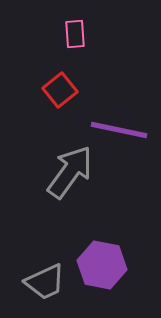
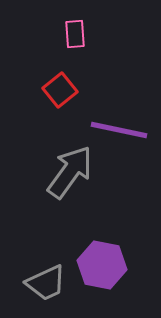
gray trapezoid: moved 1 px right, 1 px down
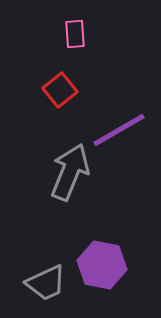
purple line: rotated 42 degrees counterclockwise
gray arrow: rotated 14 degrees counterclockwise
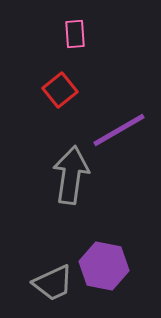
gray arrow: moved 1 px right, 3 px down; rotated 14 degrees counterclockwise
purple hexagon: moved 2 px right, 1 px down
gray trapezoid: moved 7 px right
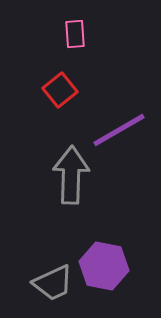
gray arrow: rotated 6 degrees counterclockwise
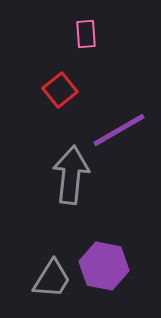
pink rectangle: moved 11 px right
gray arrow: rotated 4 degrees clockwise
gray trapezoid: moved 1 px left, 4 px up; rotated 33 degrees counterclockwise
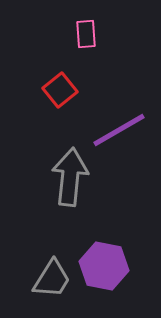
gray arrow: moved 1 px left, 2 px down
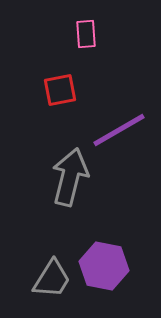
red square: rotated 28 degrees clockwise
gray arrow: rotated 8 degrees clockwise
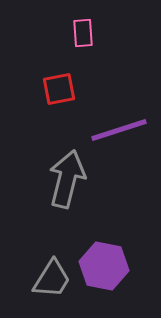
pink rectangle: moved 3 px left, 1 px up
red square: moved 1 px left, 1 px up
purple line: rotated 12 degrees clockwise
gray arrow: moved 3 px left, 2 px down
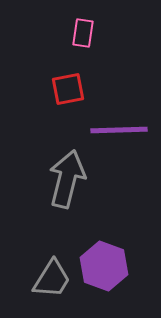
pink rectangle: rotated 12 degrees clockwise
red square: moved 9 px right
purple line: rotated 16 degrees clockwise
purple hexagon: rotated 9 degrees clockwise
